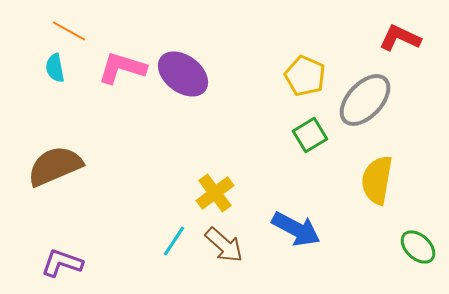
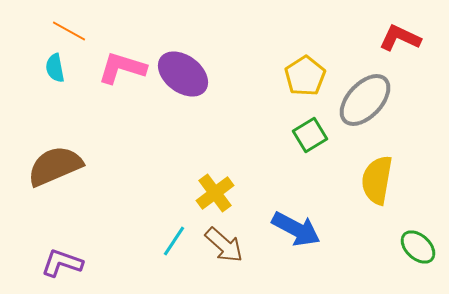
yellow pentagon: rotated 15 degrees clockwise
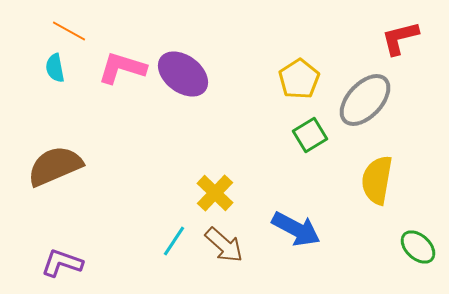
red L-shape: rotated 39 degrees counterclockwise
yellow pentagon: moved 6 px left, 3 px down
yellow cross: rotated 9 degrees counterclockwise
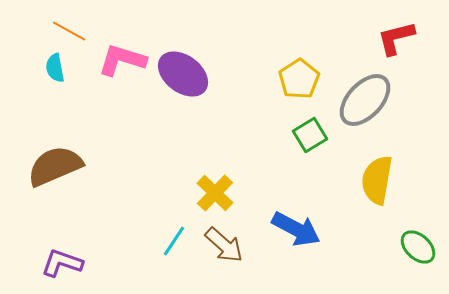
red L-shape: moved 4 px left
pink L-shape: moved 8 px up
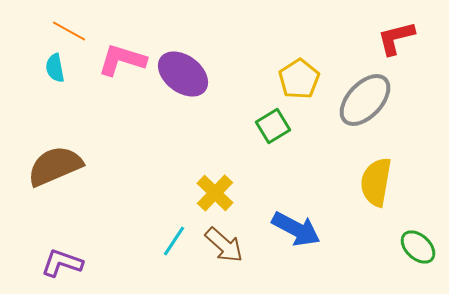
green square: moved 37 px left, 9 px up
yellow semicircle: moved 1 px left, 2 px down
